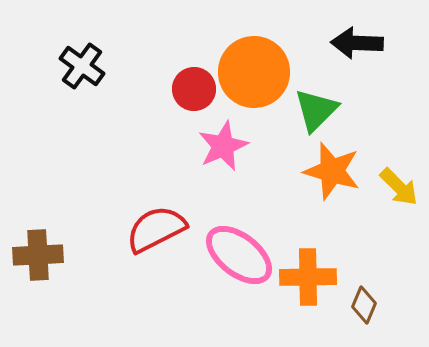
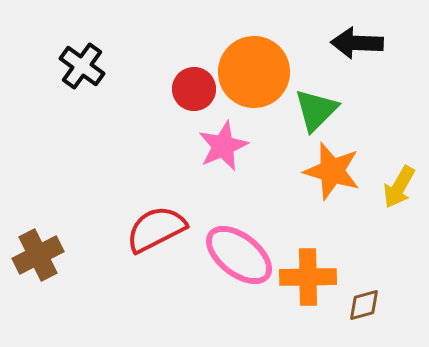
yellow arrow: rotated 75 degrees clockwise
brown cross: rotated 24 degrees counterclockwise
brown diamond: rotated 51 degrees clockwise
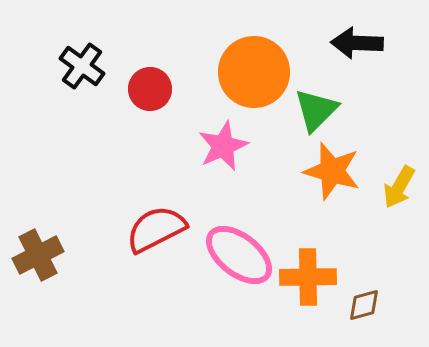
red circle: moved 44 px left
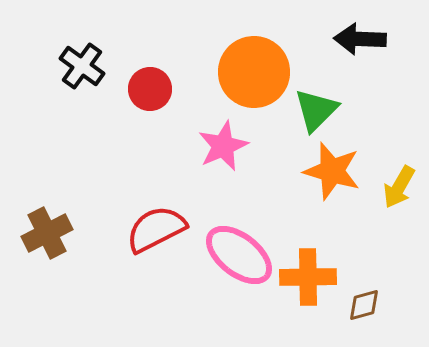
black arrow: moved 3 px right, 4 px up
brown cross: moved 9 px right, 22 px up
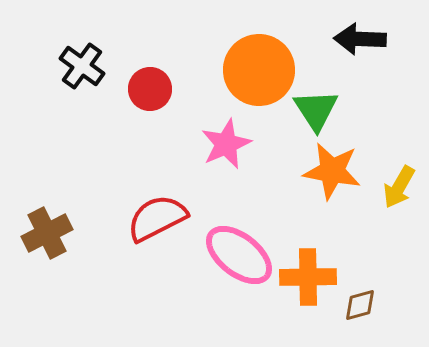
orange circle: moved 5 px right, 2 px up
green triangle: rotated 18 degrees counterclockwise
pink star: moved 3 px right, 2 px up
orange star: rotated 6 degrees counterclockwise
red semicircle: moved 1 px right, 11 px up
brown diamond: moved 4 px left
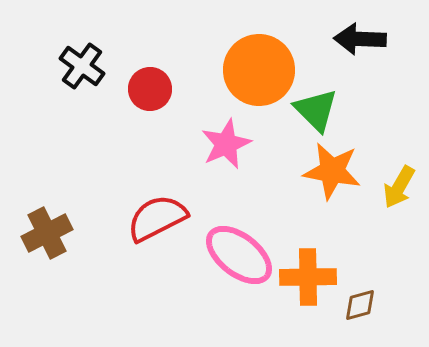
green triangle: rotated 12 degrees counterclockwise
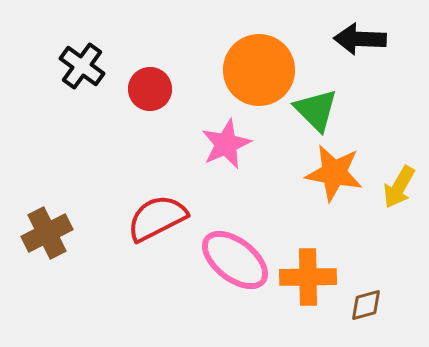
orange star: moved 2 px right, 2 px down
pink ellipse: moved 4 px left, 5 px down
brown diamond: moved 6 px right
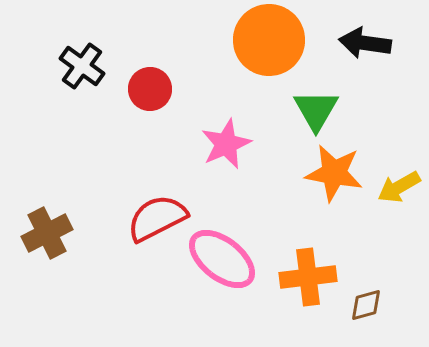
black arrow: moved 5 px right, 4 px down; rotated 6 degrees clockwise
orange circle: moved 10 px right, 30 px up
green triangle: rotated 15 degrees clockwise
yellow arrow: rotated 30 degrees clockwise
pink ellipse: moved 13 px left, 1 px up
orange cross: rotated 6 degrees counterclockwise
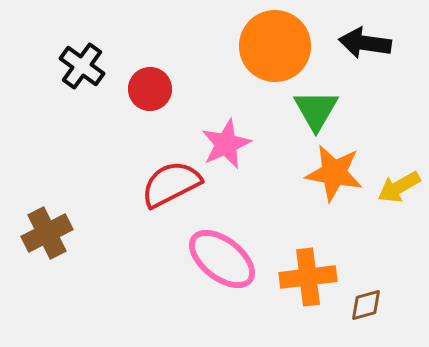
orange circle: moved 6 px right, 6 px down
red semicircle: moved 14 px right, 34 px up
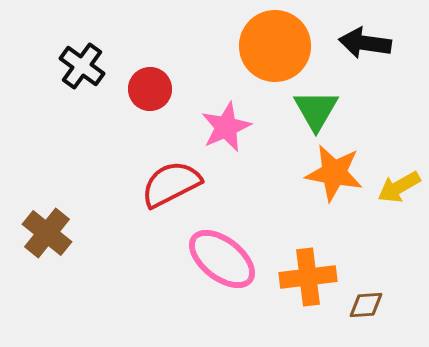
pink star: moved 17 px up
brown cross: rotated 24 degrees counterclockwise
brown diamond: rotated 12 degrees clockwise
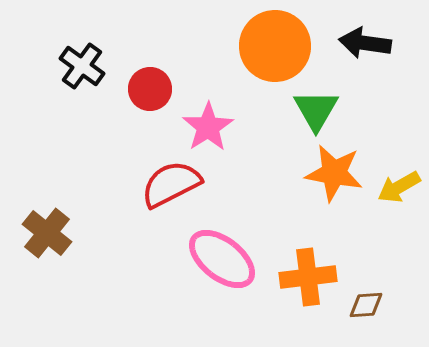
pink star: moved 18 px left; rotated 9 degrees counterclockwise
